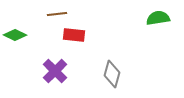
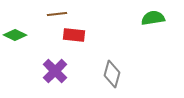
green semicircle: moved 5 px left
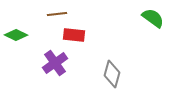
green semicircle: rotated 45 degrees clockwise
green diamond: moved 1 px right
purple cross: moved 8 px up; rotated 10 degrees clockwise
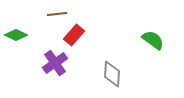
green semicircle: moved 22 px down
red rectangle: rotated 55 degrees counterclockwise
gray diamond: rotated 12 degrees counterclockwise
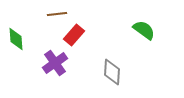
green diamond: moved 4 px down; rotated 60 degrees clockwise
green semicircle: moved 9 px left, 10 px up
gray diamond: moved 2 px up
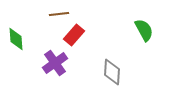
brown line: moved 2 px right
green semicircle: rotated 25 degrees clockwise
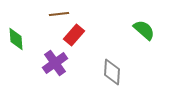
green semicircle: rotated 20 degrees counterclockwise
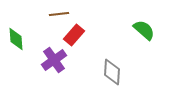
purple cross: moved 1 px left, 3 px up
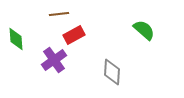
red rectangle: rotated 20 degrees clockwise
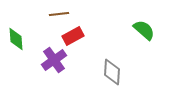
red rectangle: moved 1 px left, 1 px down
